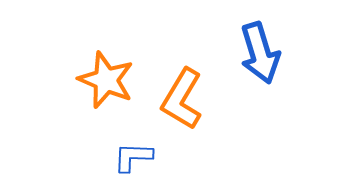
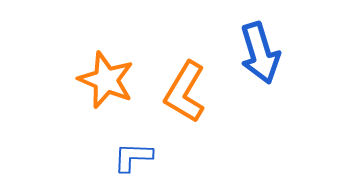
orange L-shape: moved 3 px right, 7 px up
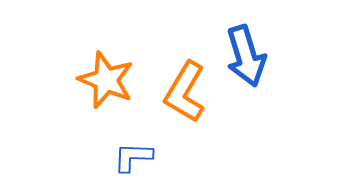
blue arrow: moved 14 px left, 3 px down
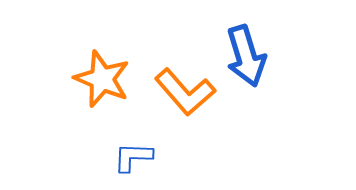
orange star: moved 4 px left, 1 px up
orange L-shape: rotated 72 degrees counterclockwise
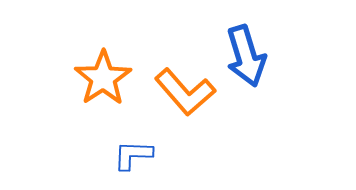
orange star: moved 1 px right, 1 px up; rotated 16 degrees clockwise
blue L-shape: moved 2 px up
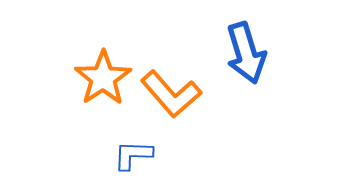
blue arrow: moved 3 px up
orange L-shape: moved 14 px left, 2 px down
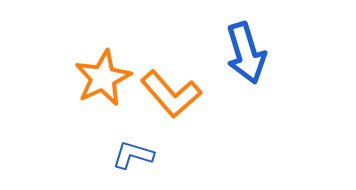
orange star: rotated 8 degrees clockwise
blue L-shape: rotated 15 degrees clockwise
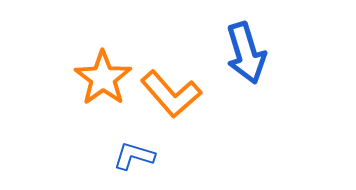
orange star: rotated 10 degrees counterclockwise
blue L-shape: moved 1 px right, 1 px down
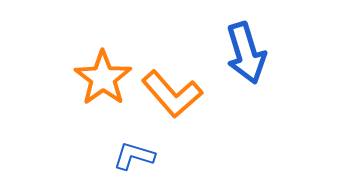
orange L-shape: moved 1 px right
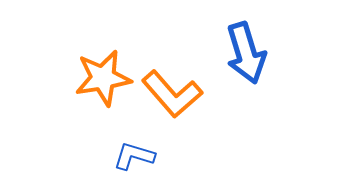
orange star: rotated 26 degrees clockwise
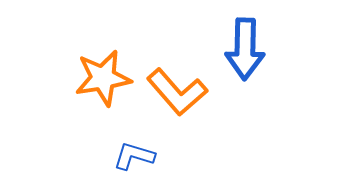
blue arrow: moved 1 px left, 4 px up; rotated 18 degrees clockwise
orange L-shape: moved 5 px right, 2 px up
